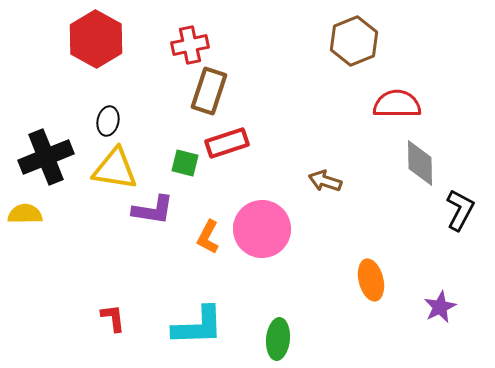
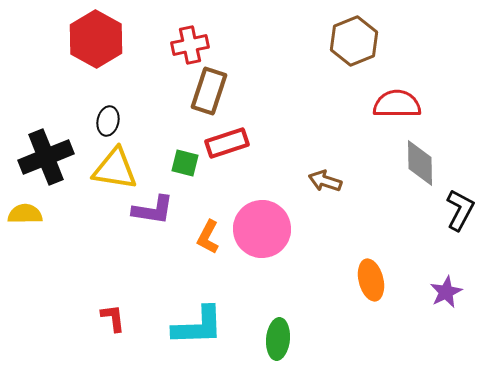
purple star: moved 6 px right, 15 px up
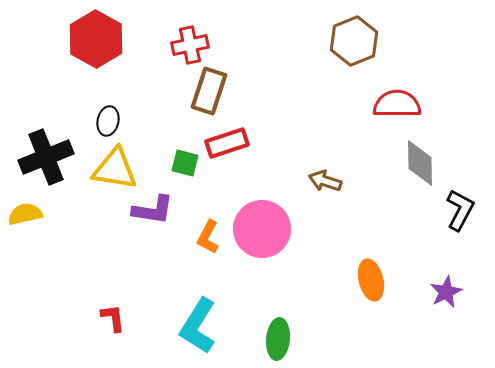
yellow semicircle: rotated 12 degrees counterclockwise
cyan L-shape: rotated 124 degrees clockwise
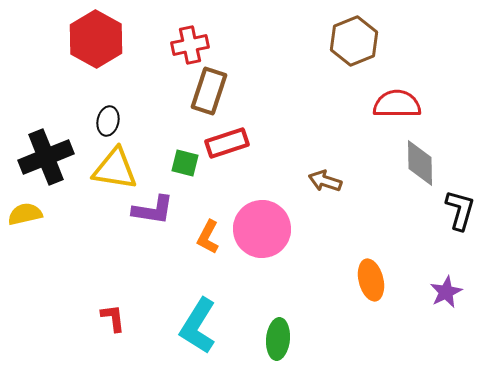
black L-shape: rotated 12 degrees counterclockwise
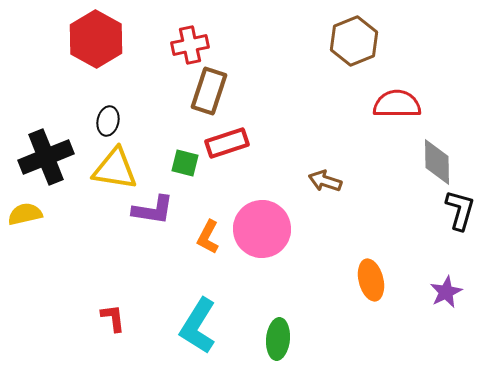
gray diamond: moved 17 px right, 1 px up
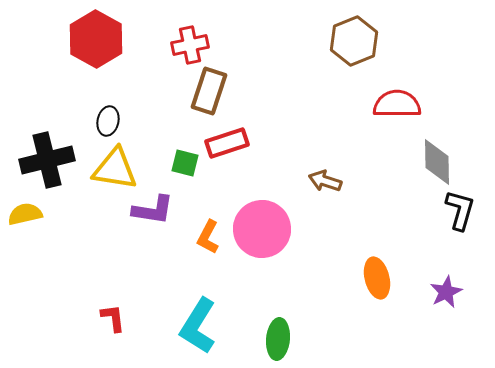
black cross: moved 1 px right, 3 px down; rotated 8 degrees clockwise
orange ellipse: moved 6 px right, 2 px up
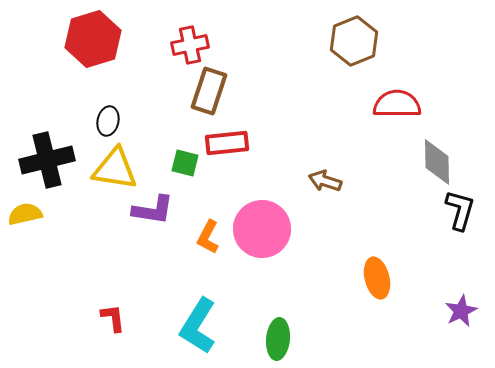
red hexagon: moved 3 px left; rotated 14 degrees clockwise
red rectangle: rotated 12 degrees clockwise
purple star: moved 15 px right, 19 px down
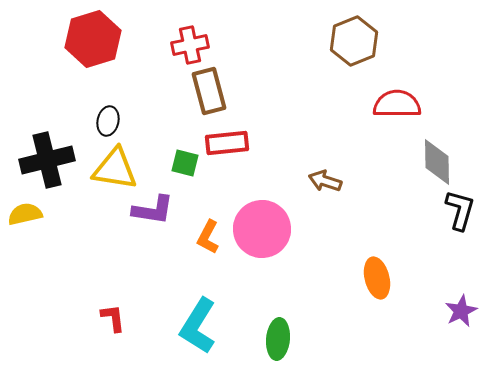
brown rectangle: rotated 33 degrees counterclockwise
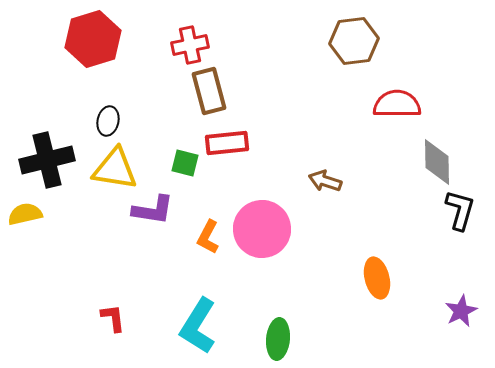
brown hexagon: rotated 15 degrees clockwise
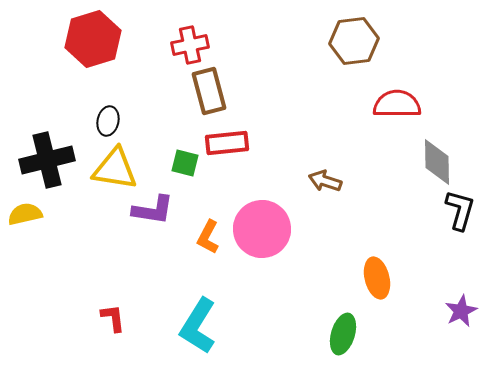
green ellipse: moved 65 px right, 5 px up; rotated 12 degrees clockwise
